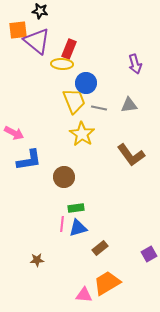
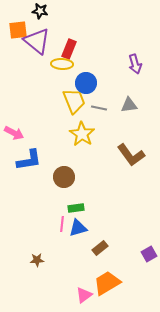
pink triangle: rotated 42 degrees counterclockwise
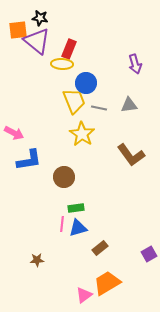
black star: moved 7 px down
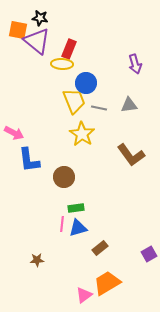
orange square: rotated 18 degrees clockwise
blue L-shape: rotated 92 degrees clockwise
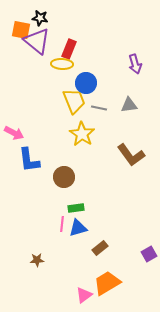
orange square: moved 3 px right
